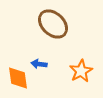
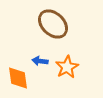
blue arrow: moved 1 px right, 3 px up
orange star: moved 14 px left, 4 px up
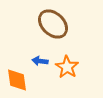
orange star: rotated 10 degrees counterclockwise
orange diamond: moved 1 px left, 2 px down
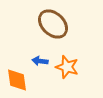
orange star: rotated 15 degrees counterclockwise
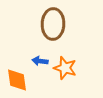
brown ellipse: rotated 48 degrees clockwise
orange star: moved 2 px left, 1 px down
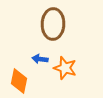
blue arrow: moved 2 px up
orange diamond: moved 2 px right, 1 px down; rotated 20 degrees clockwise
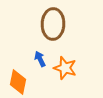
blue arrow: rotated 56 degrees clockwise
orange diamond: moved 1 px left, 1 px down
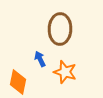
brown ellipse: moved 7 px right, 5 px down
orange star: moved 4 px down
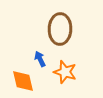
orange diamond: moved 5 px right, 1 px up; rotated 25 degrees counterclockwise
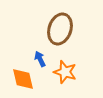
brown ellipse: rotated 16 degrees clockwise
orange diamond: moved 2 px up
